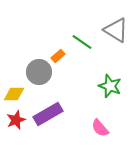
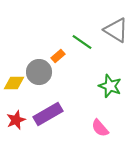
yellow diamond: moved 11 px up
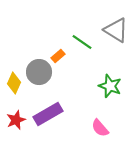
yellow diamond: rotated 65 degrees counterclockwise
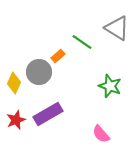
gray triangle: moved 1 px right, 2 px up
pink semicircle: moved 1 px right, 6 px down
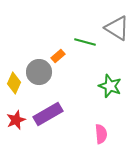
green line: moved 3 px right; rotated 20 degrees counterclockwise
pink semicircle: rotated 144 degrees counterclockwise
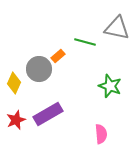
gray triangle: rotated 20 degrees counterclockwise
gray circle: moved 3 px up
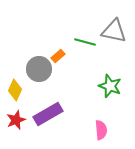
gray triangle: moved 3 px left, 3 px down
yellow diamond: moved 1 px right, 7 px down
pink semicircle: moved 4 px up
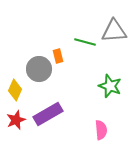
gray triangle: rotated 16 degrees counterclockwise
orange rectangle: rotated 64 degrees counterclockwise
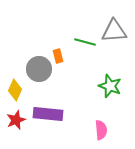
purple rectangle: rotated 36 degrees clockwise
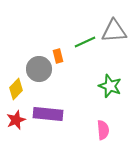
green line: rotated 40 degrees counterclockwise
yellow diamond: moved 1 px right, 1 px up; rotated 20 degrees clockwise
pink semicircle: moved 2 px right
